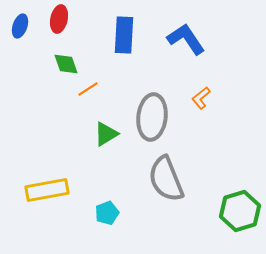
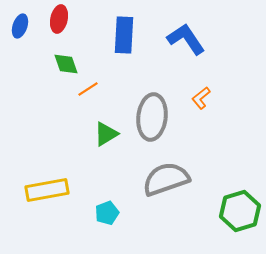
gray semicircle: rotated 93 degrees clockwise
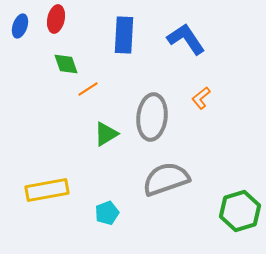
red ellipse: moved 3 px left
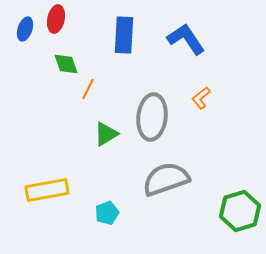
blue ellipse: moved 5 px right, 3 px down
orange line: rotated 30 degrees counterclockwise
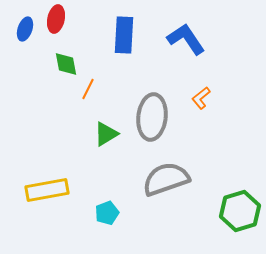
green diamond: rotated 8 degrees clockwise
